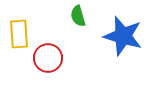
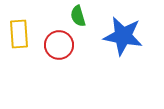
blue star: rotated 6 degrees counterclockwise
red circle: moved 11 px right, 13 px up
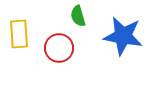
red circle: moved 3 px down
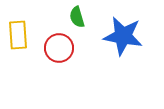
green semicircle: moved 1 px left, 1 px down
yellow rectangle: moved 1 px left, 1 px down
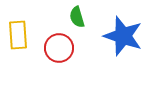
blue star: rotated 9 degrees clockwise
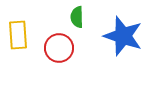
green semicircle: rotated 15 degrees clockwise
